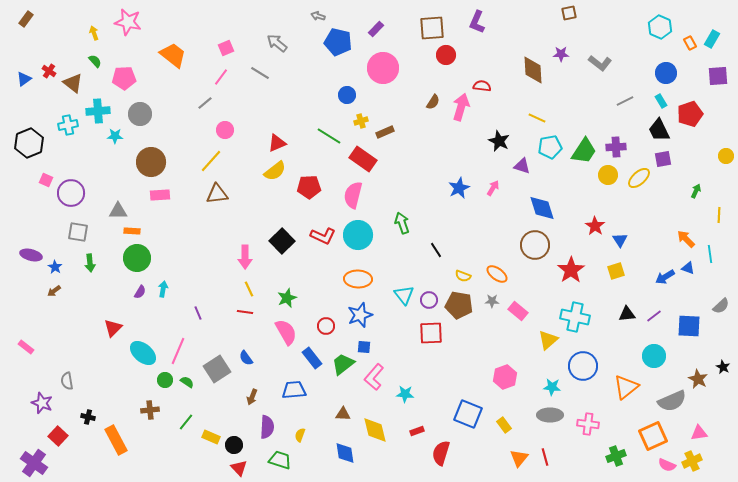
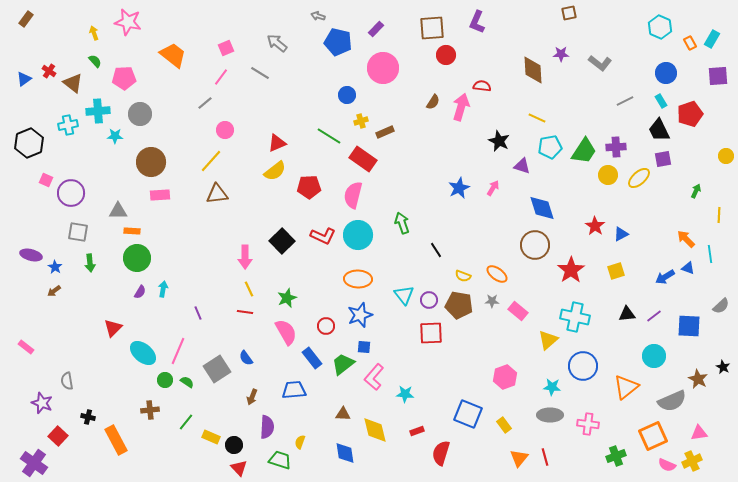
blue triangle at (620, 240): moved 1 px right, 6 px up; rotated 35 degrees clockwise
yellow semicircle at (300, 435): moved 7 px down
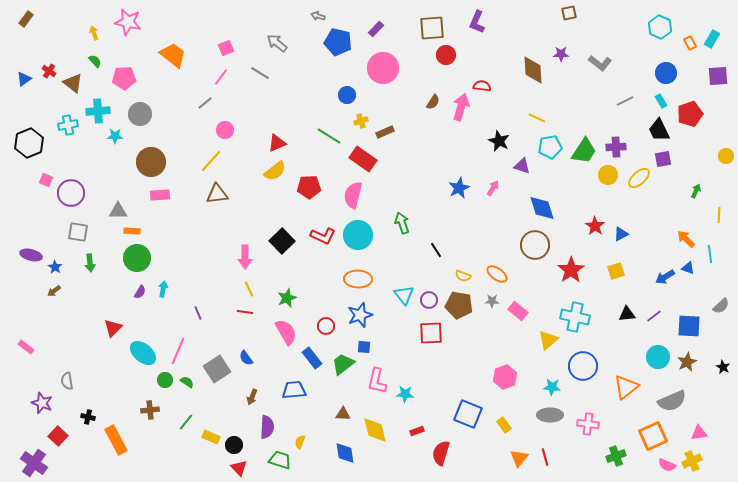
cyan circle at (654, 356): moved 4 px right, 1 px down
pink L-shape at (374, 377): moved 3 px right, 4 px down; rotated 28 degrees counterclockwise
brown star at (698, 379): moved 11 px left, 17 px up; rotated 18 degrees clockwise
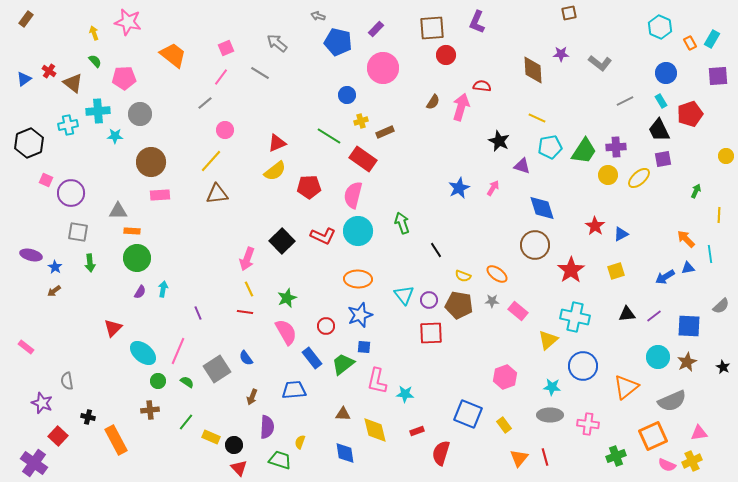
cyan circle at (358, 235): moved 4 px up
pink arrow at (245, 257): moved 2 px right, 2 px down; rotated 20 degrees clockwise
blue triangle at (688, 268): rotated 32 degrees counterclockwise
green circle at (165, 380): moved 7 px left, 1 px down
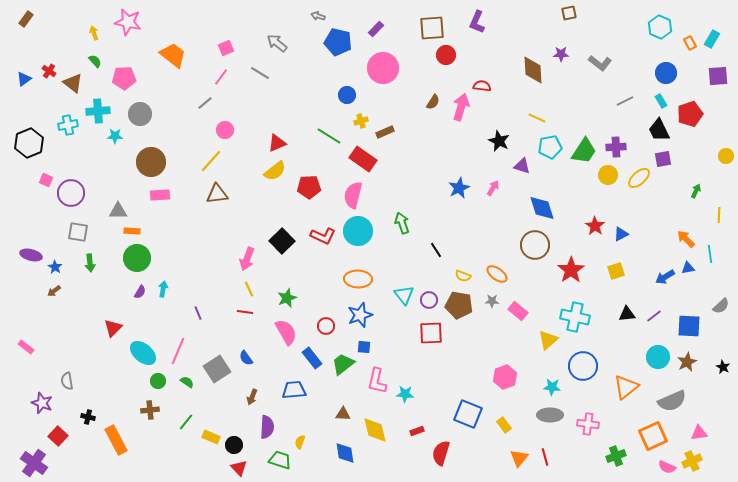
pink semicircle at (667, 465): moved 2 px down
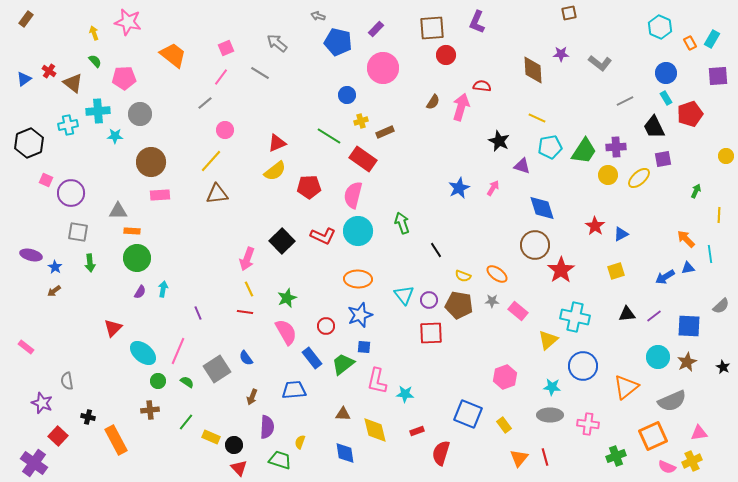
cyan rectangle at (661, 101): moved 5 px right, 3 px up
black trapezoid at (659, 130): moved 5 px left, 3 px up
red star at (571, 270): moved 10 px left
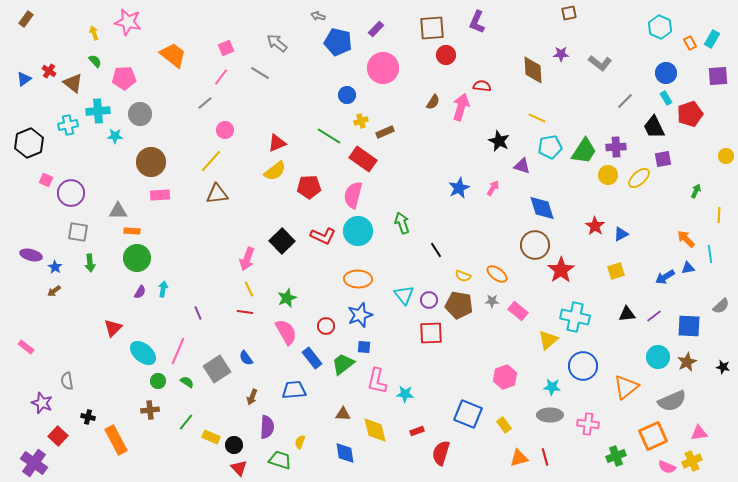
gray line at (625, 101): rotated 18 degrees counterclockwise
black star at (723, 367): rotated 16 degrees counterclockwise
orange triangle at (519, 458): rotated 36 degrees clockwise
